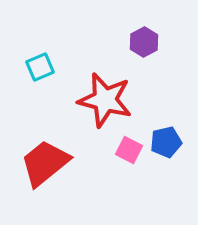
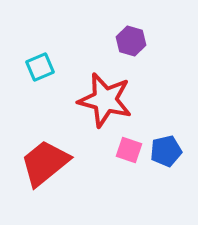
purple hexagon: moved 13 px left, 1 px up; rotated 16 degrees counterclockwise
blue pentagon: moved 9 px down
pink square: rotated 8 degrees counterclockwise
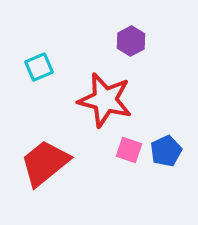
purple hexagon: rotated 16 degrees clockwise
cyan square: moved 1 px left
blue pentagon: rotated 12 degrees counterclockwise
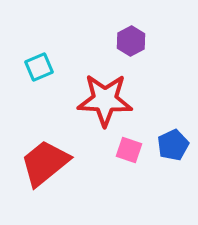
red star: rotated 12 degrees counterclockwise
blue pentagon: moved 7 px right, 6 px up
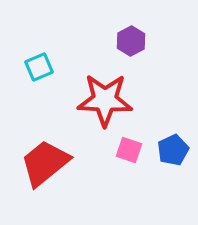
blue pentagon: moved 5 px down
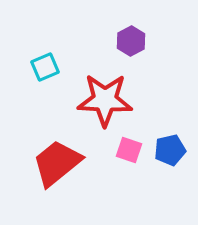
cyan square: moved 6 px right
blue pentagon: moved 3 px left; rotated 12 degrees clockwise
red trapezoid: moved 12 px right
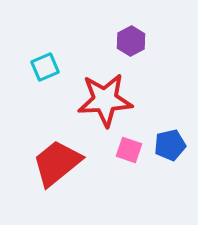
red star: rotated 6 degrees counterclockwise
blue pentagon: moved 5 px up
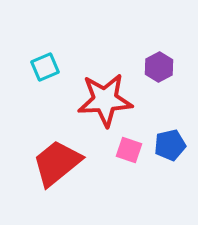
purple hexagon: moved 28 px right, 26 px down
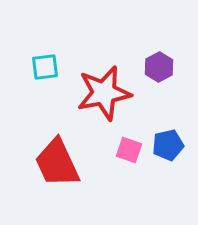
cyan square: rotated 16 degrees clockwise
red star: moved 1 px left, 7 px up; rotated 8 degrees counterclockwise
blue pentagon: moved 2 px left
red trapezoid: rotated 76 degrees counterclockwise
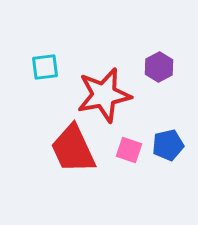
red star: moved 2 px down
red trapezoid: moved 16 px right, 14 px up
